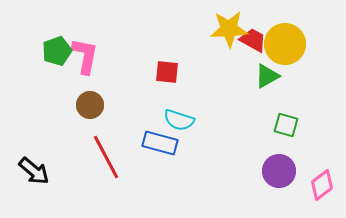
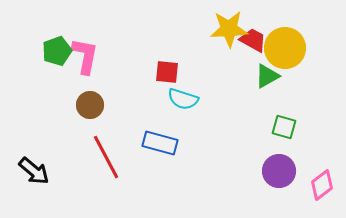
yellow circle: moved 4 px down
cyan semicircle: moved 4 px right, 21 px up
green square: moved 2 px left, 2 px down
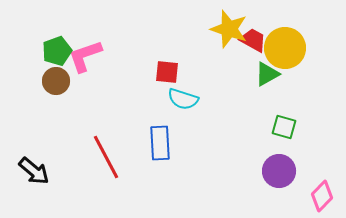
yellow star: rotated 21 degrees clockwise
pink L-shape: rotated 120 degrees counterclockwise
green triangle: moved 2 px up
brown circle: moved 34 px left, 24 px up
blue rectangle: rotated 72 degrees clockwise
pink diamond: moved 11 px down; rotated 8 degrees counterclockwise
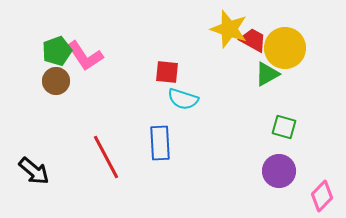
pink L-shape: rotated 105 degrees counterclockwise
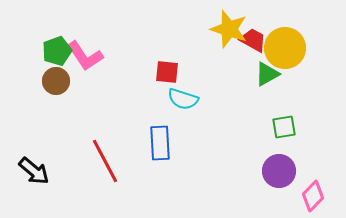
green square: rotated 25 degrees counterclockwise
red line: moved 1 px left, 4 px down
pink diamond: moved 9 px left
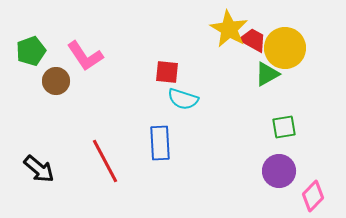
yellow star: rotated 12 degrees clockwise
green pentagon: moved 26 px left
black arrow: moved 5 px right, 2 px up
